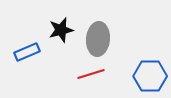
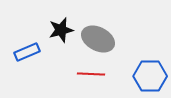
gray ellipse: rotated 68 degrees counterclockwise
red line: rotated 20 degrees clockwise
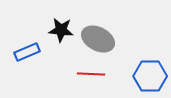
black star: rotated 20 degrees clockwise
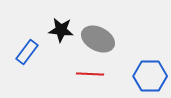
blue rectangle: rotated 30 degrees counterclockwise
red line: moved 1 px left
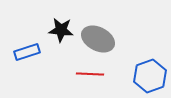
blue rectangle: rotated 35 degrees clockwise
blue hexagon: rotated 20 degrees counterclockwise
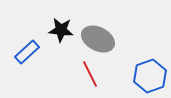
blue rectangle: rotated 25 degrees counterclockwise
red line: rotated 60 degrees clockwise
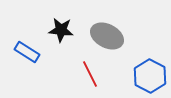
gray ellipse: moved 9 px right, 3 px up
blue rectangle: rotated 75 degrees clockwise
blue hexagon: rotated 12 degrees counterclockwise
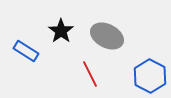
black star: moved 1 px down; rotated 30 degrees clockwise
blue rectangle: moved 1 px left, 1 px up
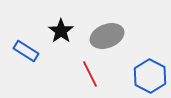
gray ellipse: rotated 48 degrees counterclockwise
